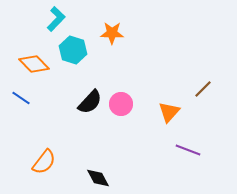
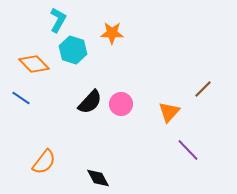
cyan L-shape: moved 2 px right, 1 px down; rotated 15 degrees counterclockwise
purple line: rotated 25 degrees clockwise
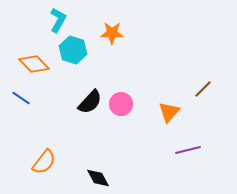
purple line: rotated 60 degrees counterclockwise
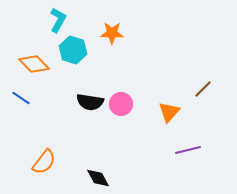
black semicircle: rotated 56 degrees clockwise
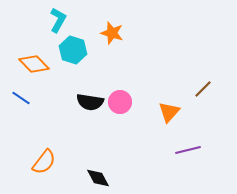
orange star: rotated 15 degrees clockwise
pink circle: moved 1 px left, 2 px up
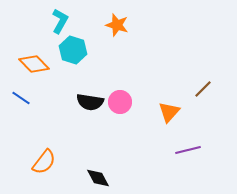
cyan L-shape: moved 2 px right, 1 px down
orange star: moved 5 px right, 8 px up
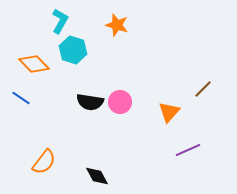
purple line: rotated 10 degrees counterclockwise
black diamond: moved 1 px left, 2 px up
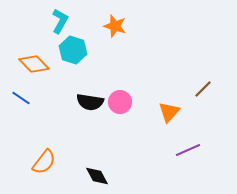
orange star: moved 2 px left, 1 px down
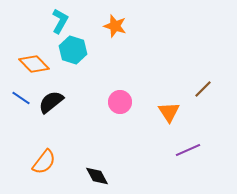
black semicircle: moved 39 px left; rotated 132 degrees clockwise
orange triangle: rotated 15 degrees counterclockwise
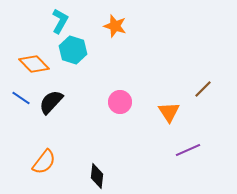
black semicircle: rotated 8 degrees counterclockwise
black diamond: rotated 35 degrees clockwise
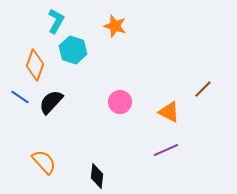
cyan L-shape: moved 4 px left
orange diamond: moved 1 px right, 1 px down; rotated 64 degrees clockwise
blue line: moved 1 px left, 1 px up
orange triangle: rotated 30 degrees counterclockwise
purple line: moved 22 px left
orange semicircle: rotated 80 degrees counterclockwise
